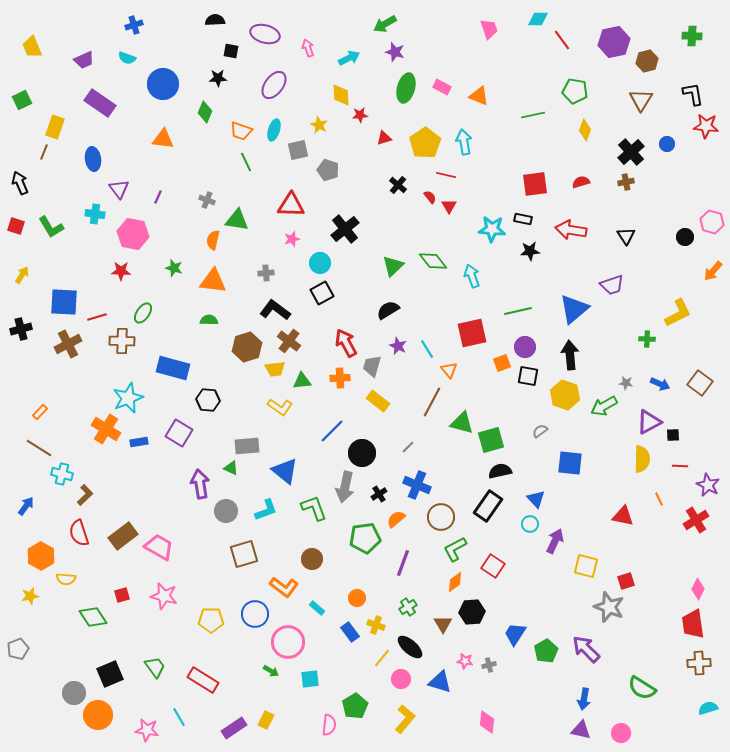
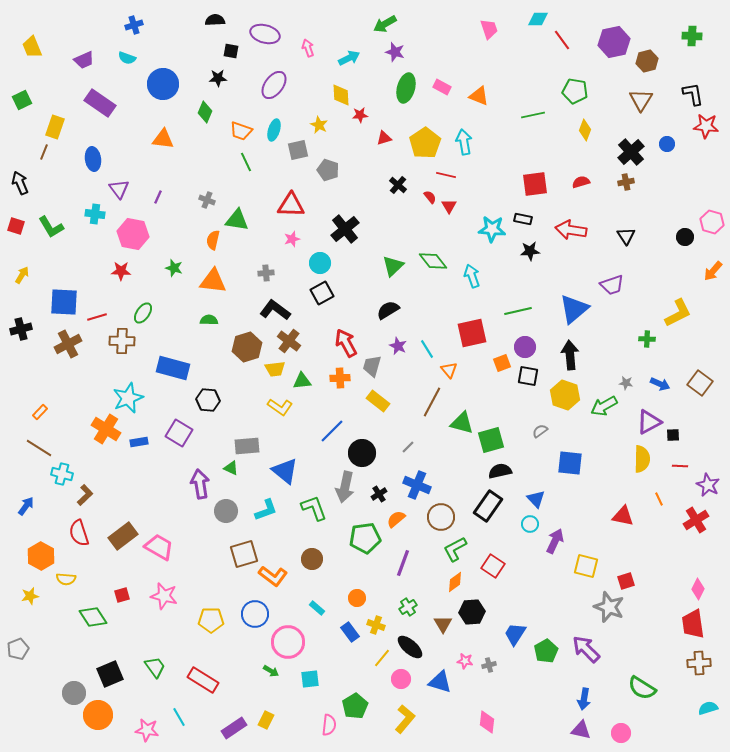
orange L-shape at (284, 587): moved 11 px left, 11 px up
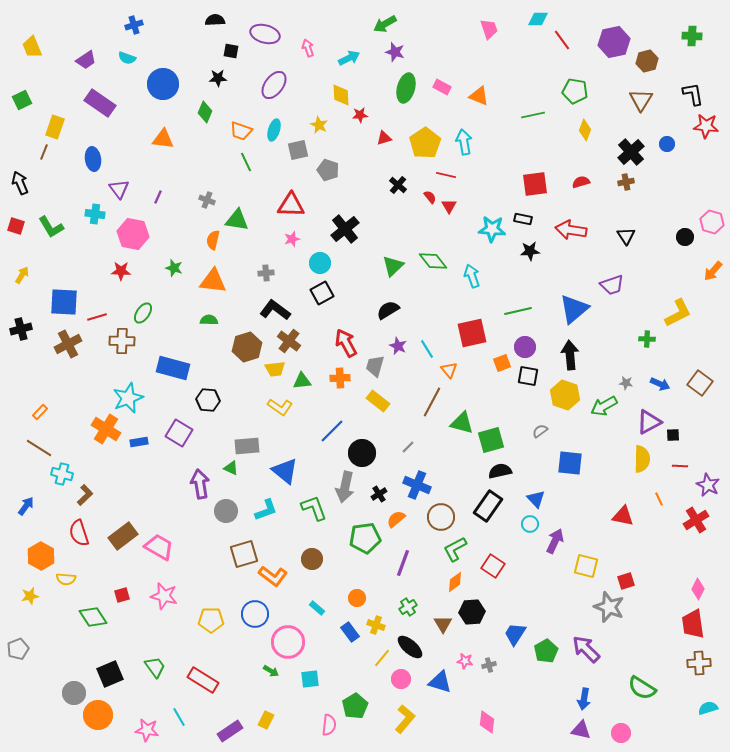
purple trapezoid at (84, 60): moved 2 px right; rotated 10 degrees counterclockwise
gray trapezoid at (372, 366): moved 3 px right
purple rectangle at (234, 728): moved 4 px left, 3 px down
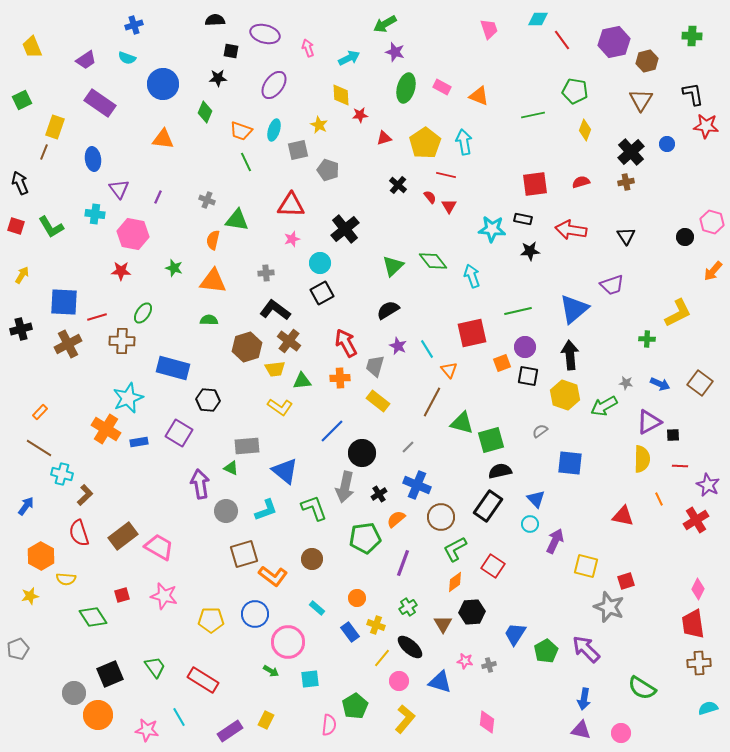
pink circle at (401, 679): moved 2 px left, 2 px down
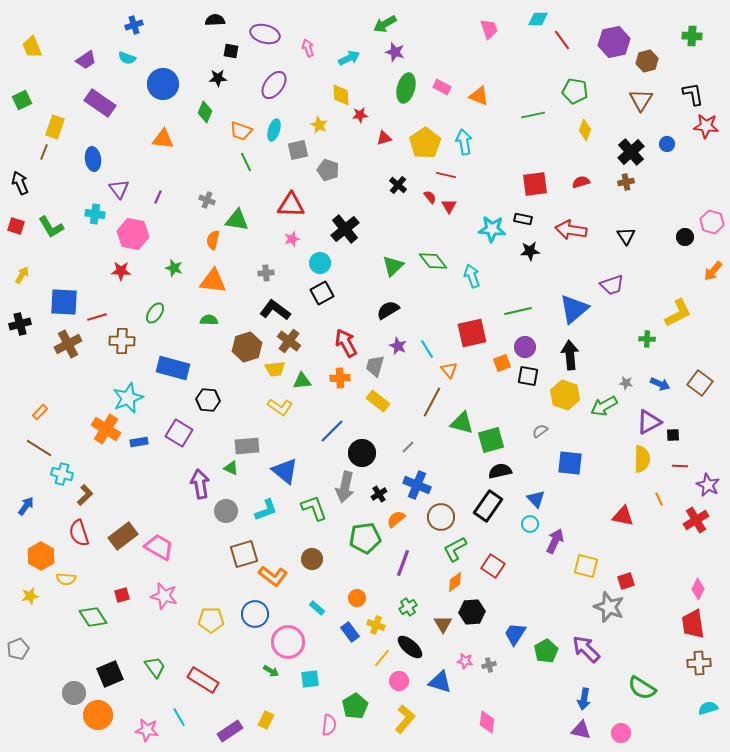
green ellipse at (143, 313): moved 12 px right
black cross at (21, 329): moved 1 px left, 5 px up
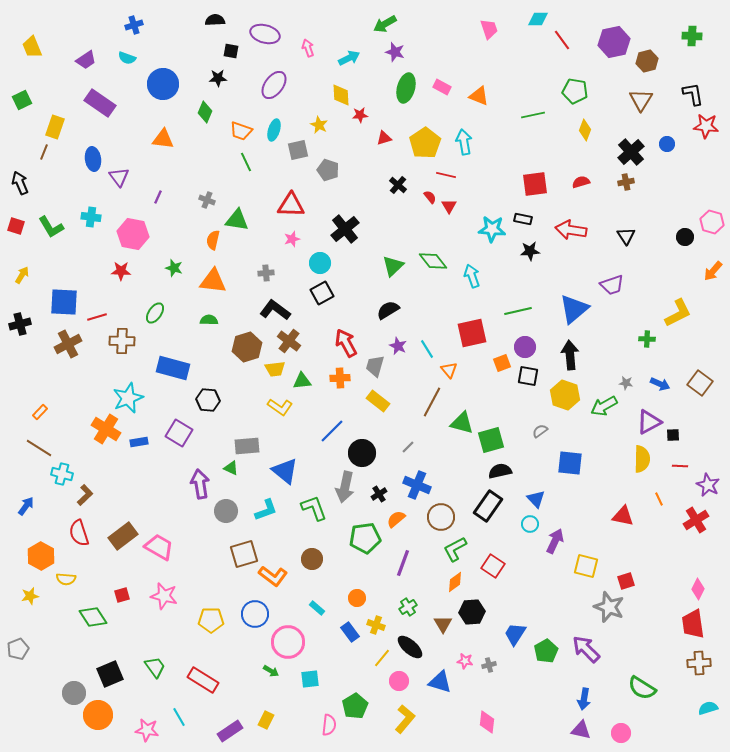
purple triangle at (119, 189): moved 12 px up
cyan cross at (95, 214): moved 4 px left, 3 px down
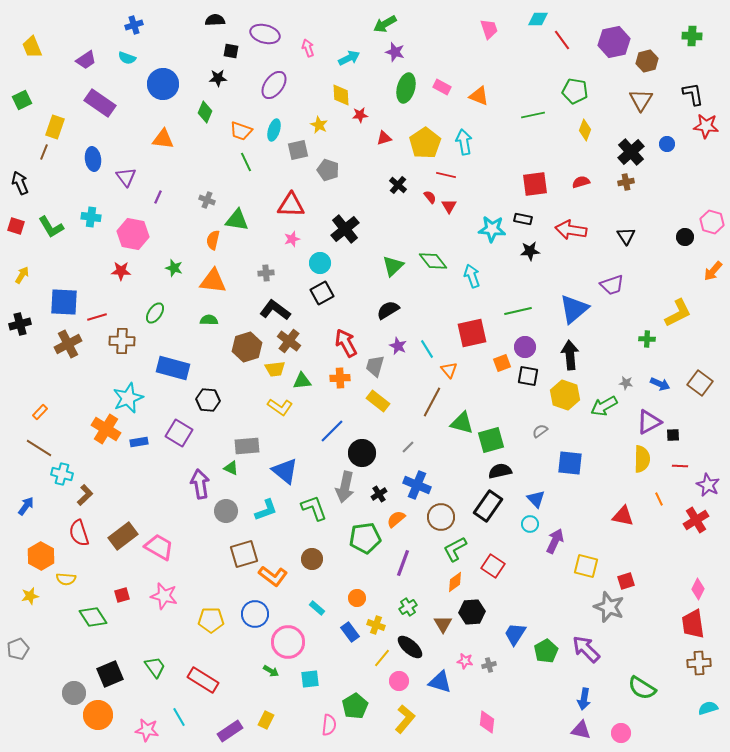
purple triangle at (119, 177): moved 7 px right
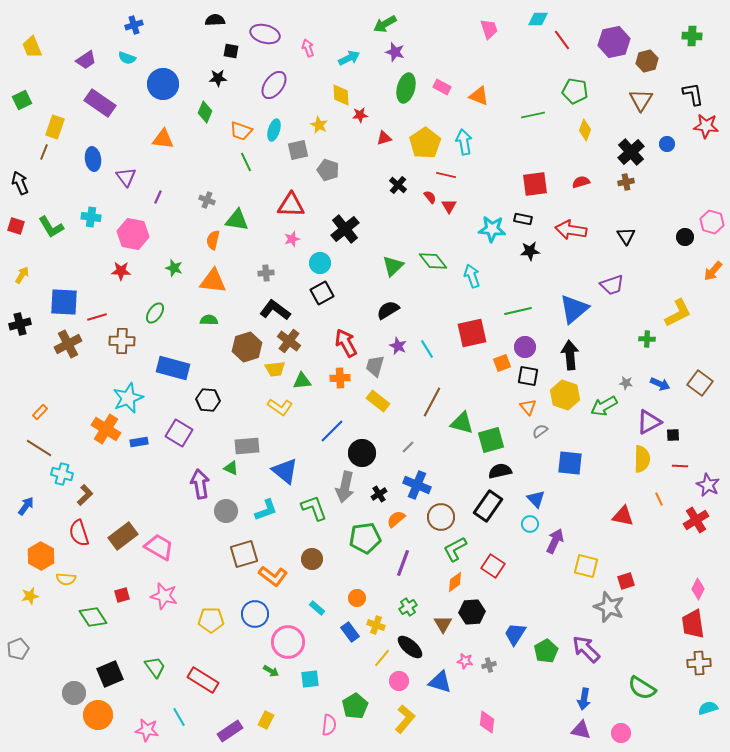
orange triangle at (449, 370): moved 79 px right, 37 px down
